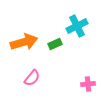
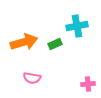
cyan cross: rotated 15 degrees clockwise
pink semicircle: rotated 60 degrees clockwise
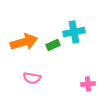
cyan cross: moved 3 px left, 6 px down
green rectangle: moved 2 px left, 1 px down
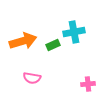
orange arrow: moved 1 px left, 1 px up
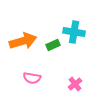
cyan cross: rotated 20 degrees clockwise
pink cross: moved 13 px left; rotated 32 degrees counterclockwise
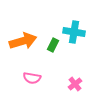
green rectangle: rotated 40 degrees counterclockwise
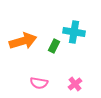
green rectangle: moved 1 px right, 1 px down
pink semicircle: moved 7 px right, 5 px down
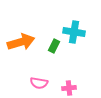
orange arrow: moved 2 px left, 1 px down
pink cross: moved 6 px left, 4 px down; rotated 32 degrees clockwise
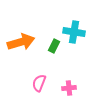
pink semicircle: rotated 102 degrees clockwise
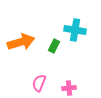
cyan cross: moved 1 px right, 2 px up
